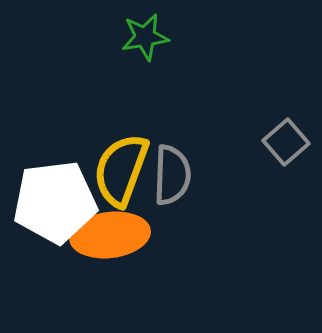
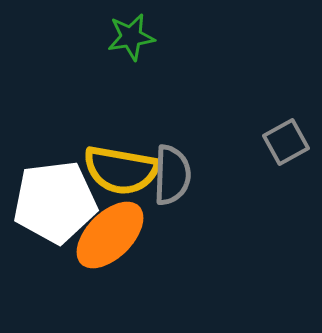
green star: moved 14 px left
gray square: rotated 12 degrees clockwise
yellow semicircle: rotated 100 degrees counterclockwise
orange ellipse: rotated 38 degrees counterclockwise
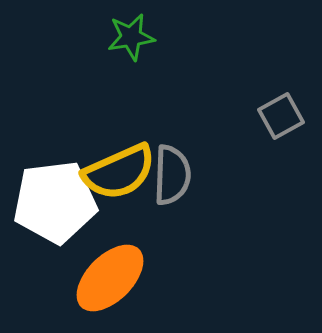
gray square: moved 5 px left, 26 px up
yellow semicircle: moved 2 px left, 2 px down; rotated 34 degrees counterclockwise
orange ellipse: moved 43 px down
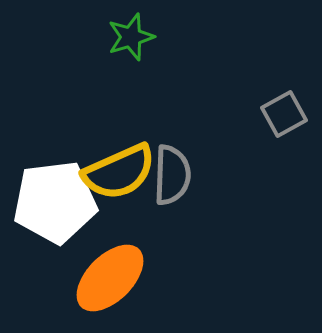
green star: rotated 9 degrees counterclockwise
gray square: moved 3 px right, 2 px up
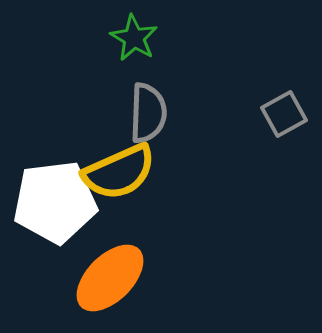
green star: moved 3 px right, 1 px down; rotated 24 degrees counterclockwise
gray semicircle: moved 24 px left, 62 px up
